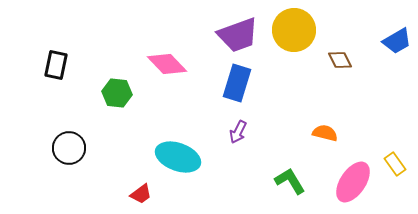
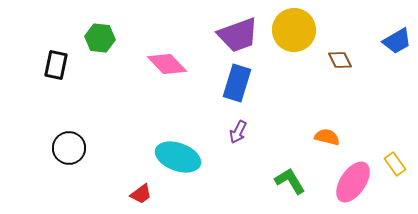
green hexagon: moved 17 px left, 55 px up
orange semicircle: moved 2 px right, 4 px down
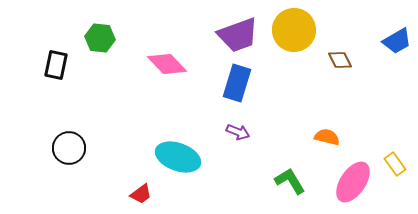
purple arrow: rotated 95 degrees counterclockwise
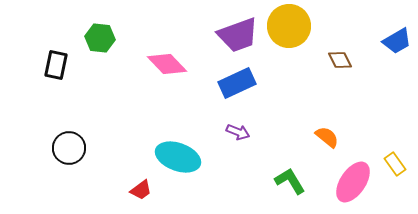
yellow circle: moved 5 px left, 4 px up
blue rectangle: rotated 48 degrees clockwise
orange semicircle: rotated 25 degrees clockwise
red trapezoid: moved 4 px up
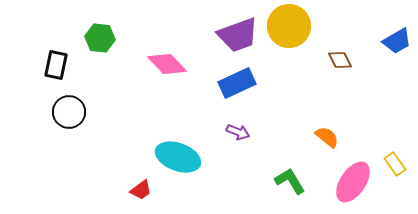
black circle: moved 36 px up
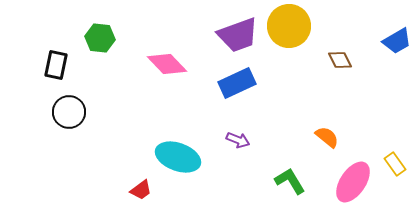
purple arrow: moved 8 px down
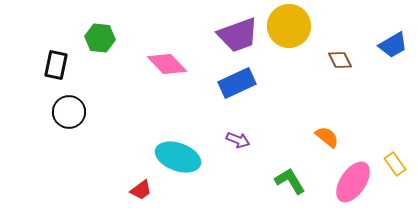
blue trapezoid: moved 4 px left, 4 px down
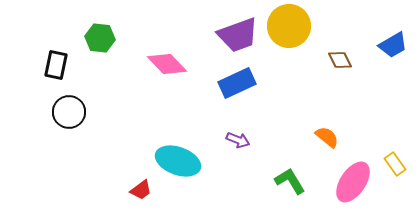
cyan ellipse: moved 4 px down
